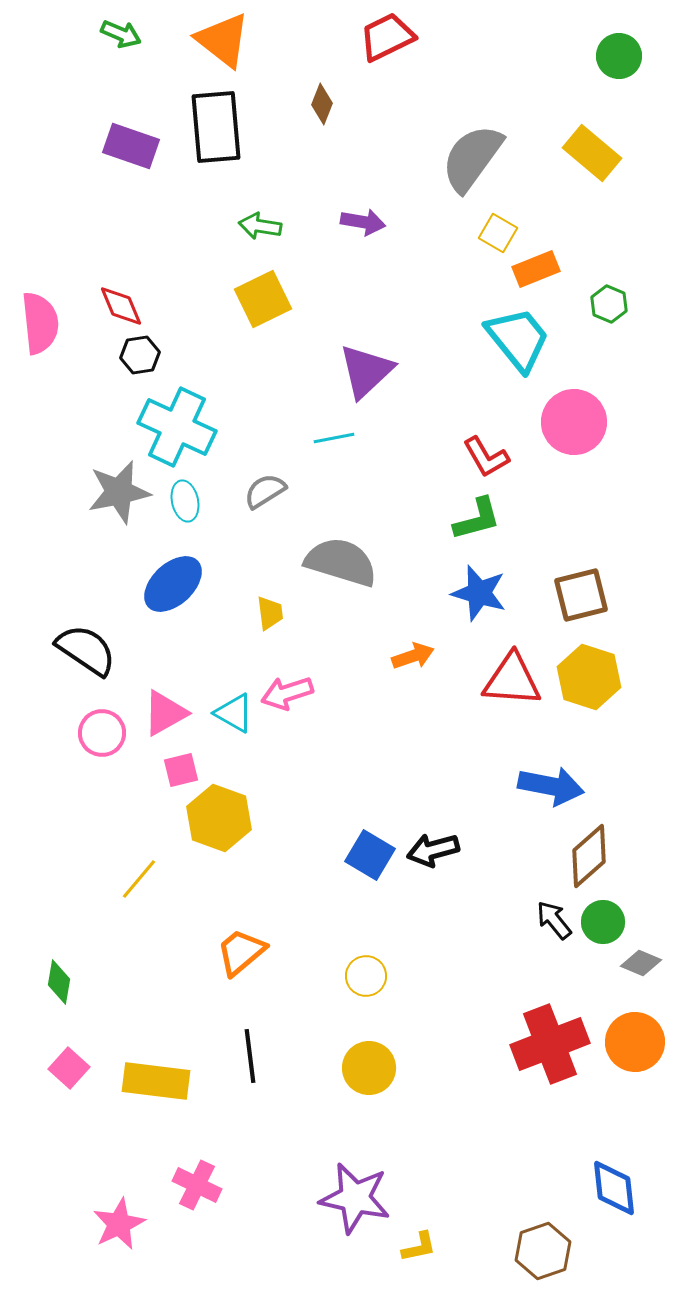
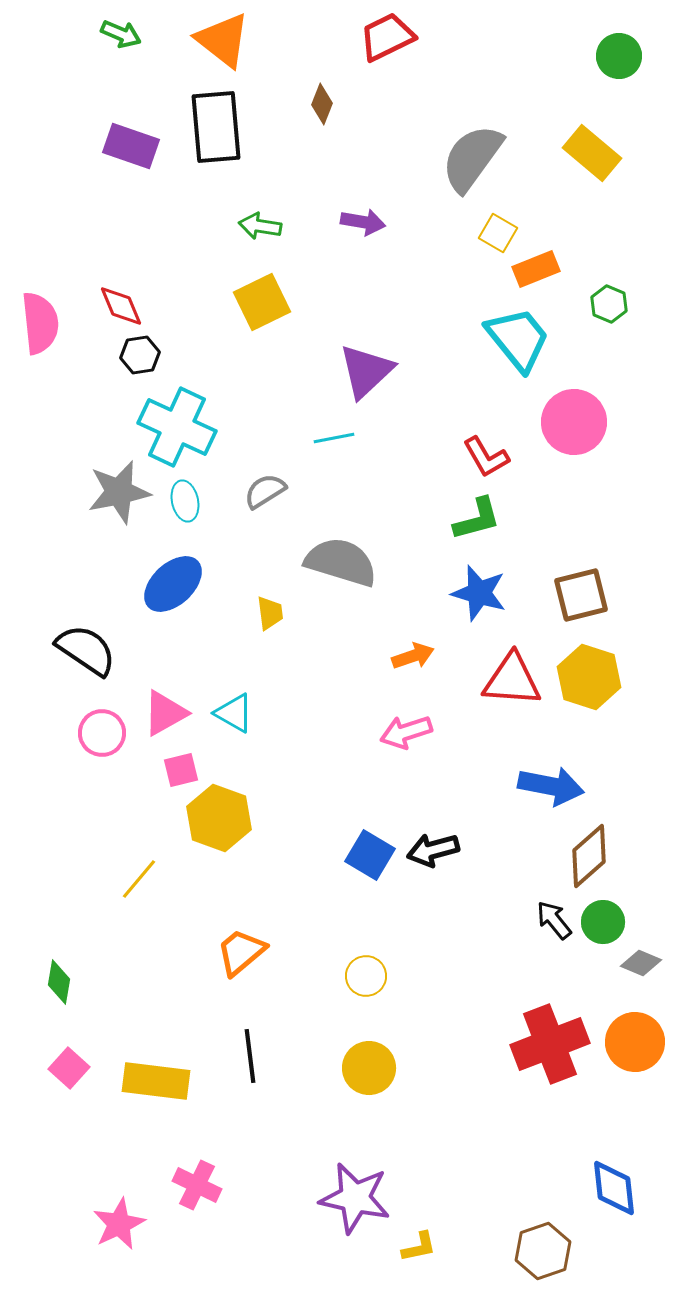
yellow square at (263, 299): moved 1 px left, 3 px down
pink arrow at (287, 693): moved 119 px right, 39 px down
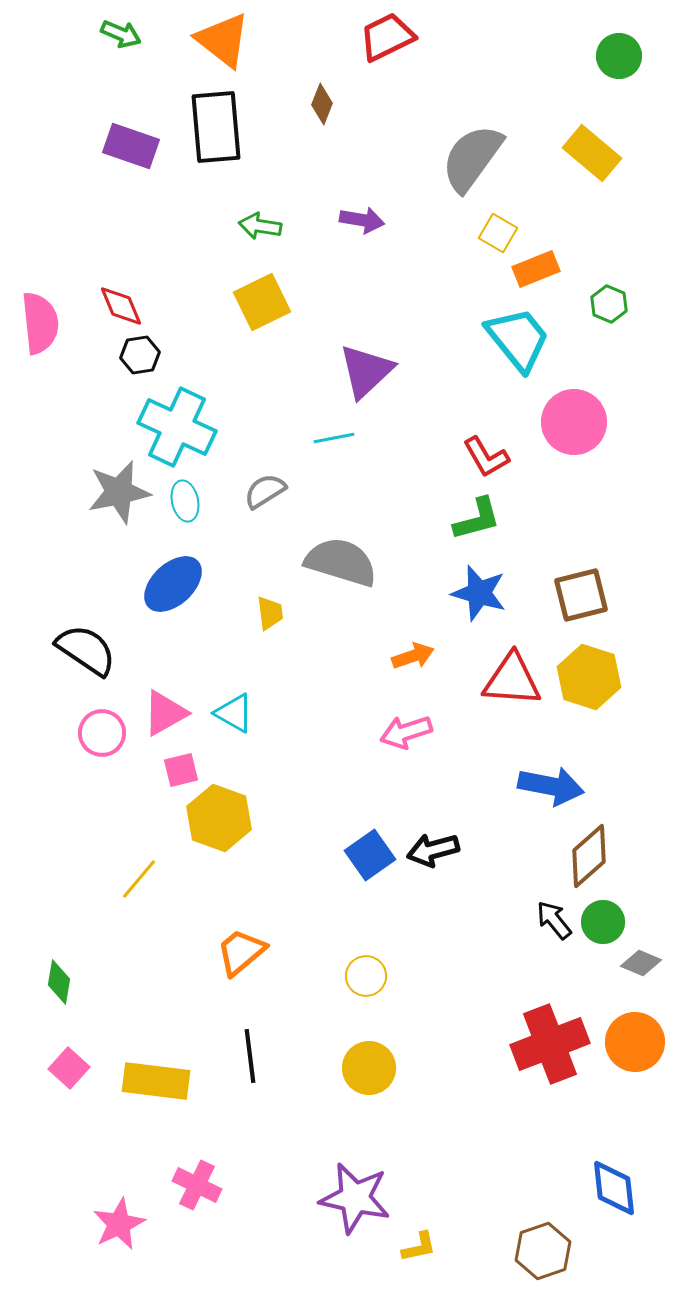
purple arrow at (363, 222): moved 1 px left, 2 px up
blue square at (370, 855): rotated 24 degrees clockwise
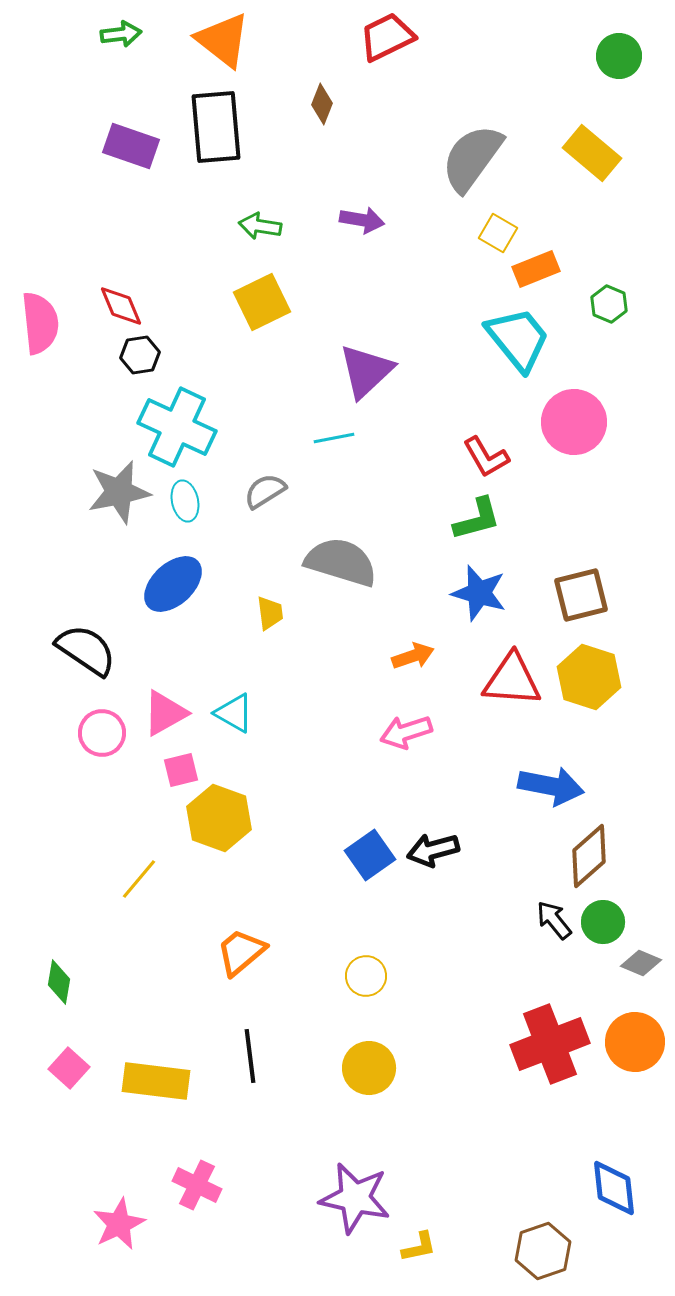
green arrow at (121, 34): rotated 30 degrees counterclockwise
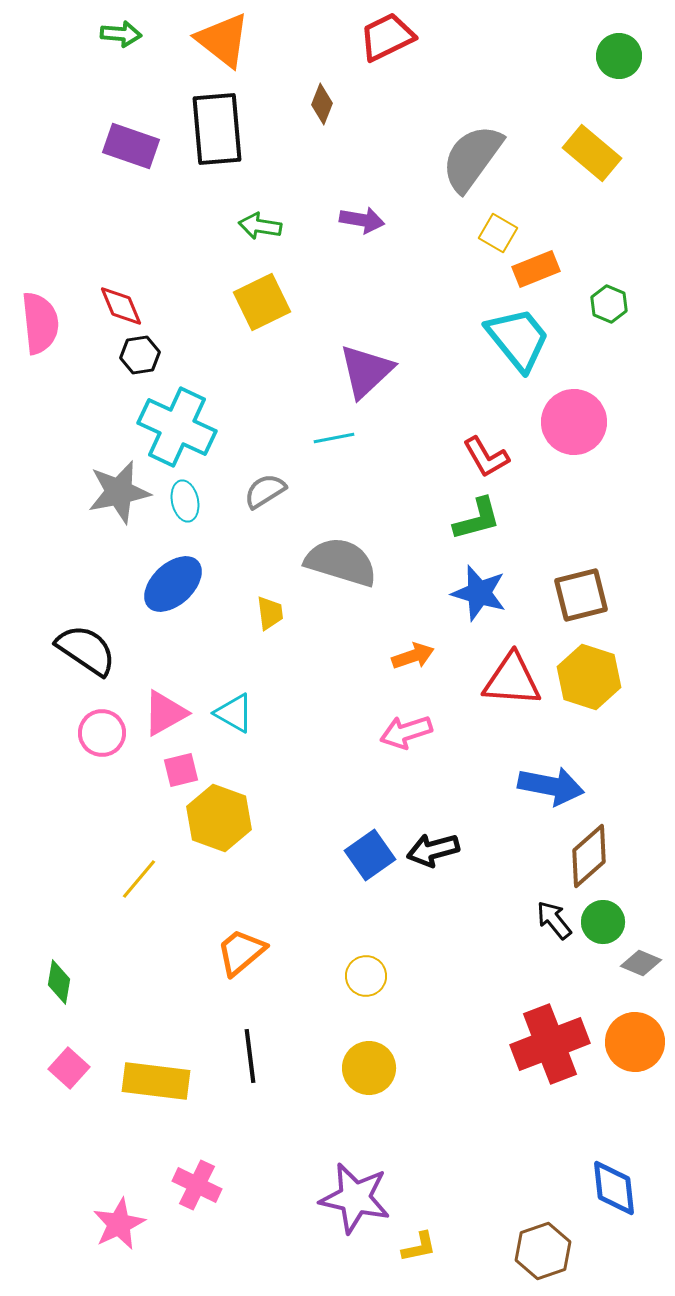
green arrow at (121, 34): rotated 12 degrees clockwise
black rectangle at (216, 127): moved 1 px right, 2 px down
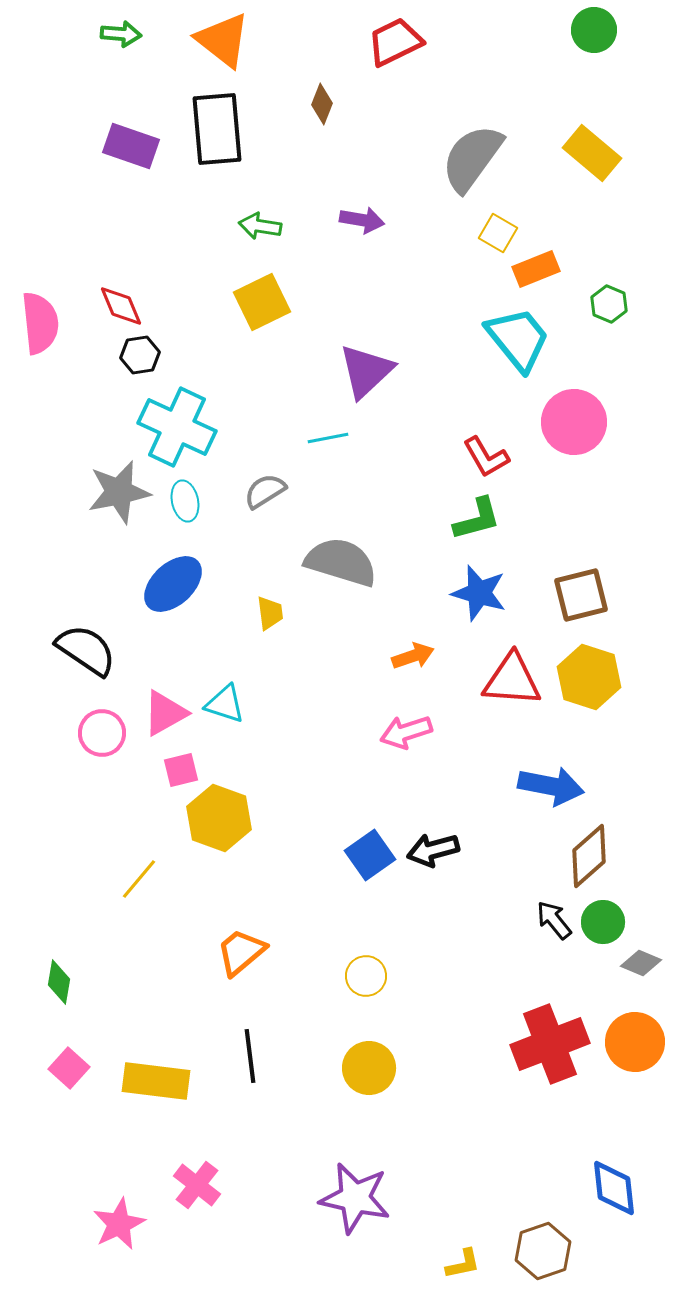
red trapezoid at (387, 37): moved 8 px right, 5 px down
green circle at (619, 56): moved 25 px left, 26 px up
cyan line at (334, 438): moved 6 px left
cyan triangle at (234, 713): moved 9 px left, 9 px up; rotated 12 degrees counterclockwise
pink cross at (197, 1185): rotated 12 degrees clockwise
yellow L-shape at (419, 1247): moved 44 px right, 17 px down
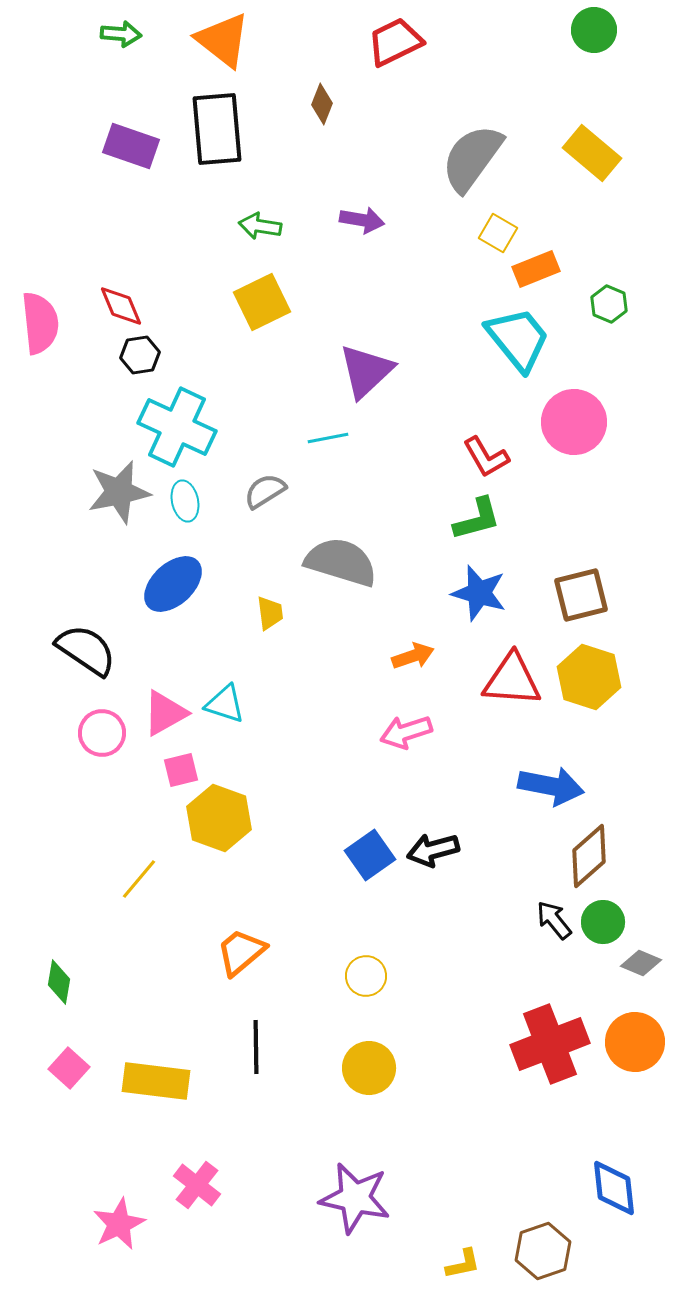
black line at (250, 1056): moved 6 px right, 9 px up; rotated 6 degrees clockwise
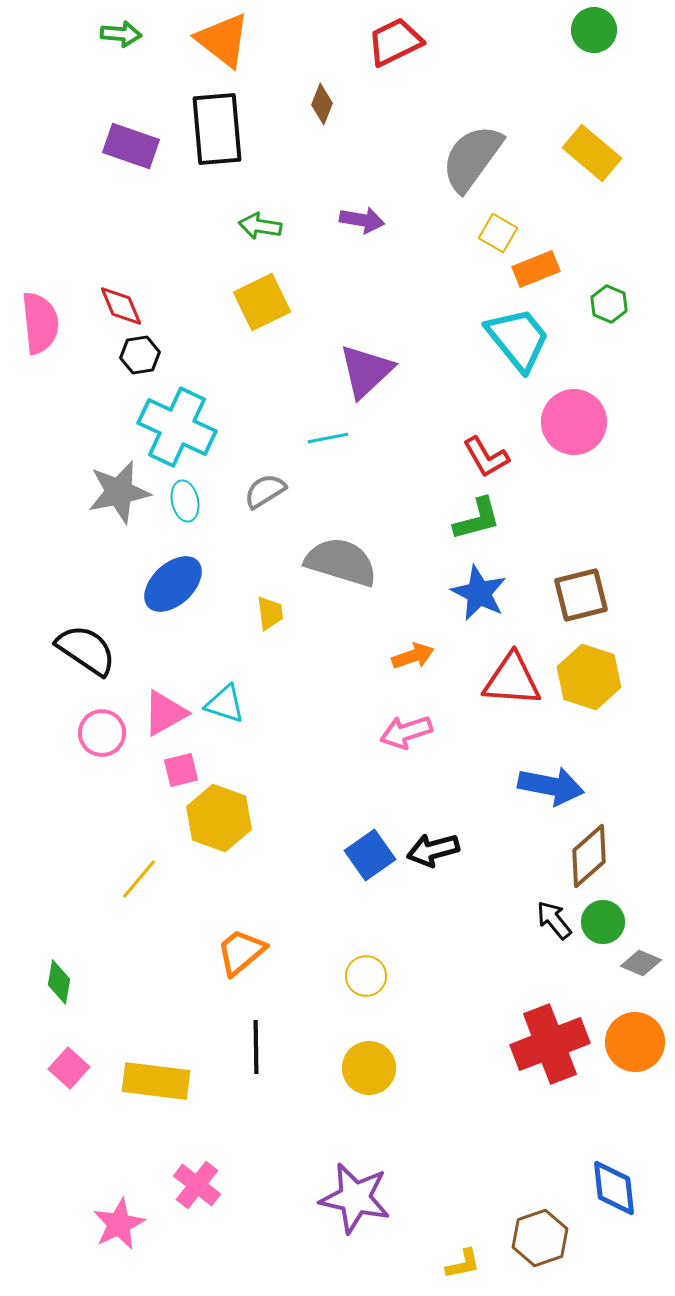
blue star at (479, 593): rotated 10 degrees clockwise
brown hexagon at (543, 1251): moved 3 px left, 13 px up
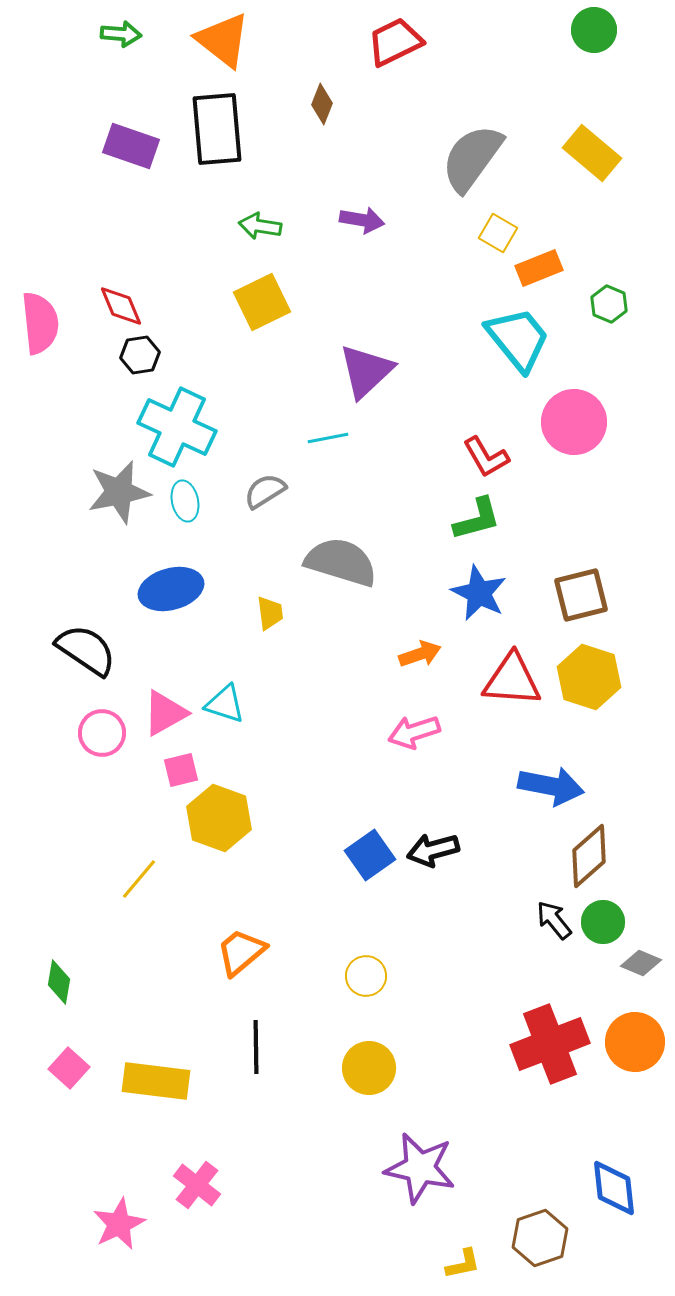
orange rectangle at (536, 269): moved 3 px right, 1 px up
blue ellipse at (173, 584): moved 2 px left, 5 px down; rotated 28 degrees clockwise
orange arrow at (413, 656): moved 7 px right, 2 px up
pink arrow at (406, 732): moved 8 px right
purple star at (355, 1198): moved 65 px right, 30 px up
